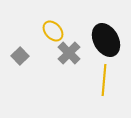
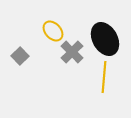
black ellipse: moved 1 px left, 1 px up
gray cross: moved 3 px right, 1 px up
yellow line: moved 3 px up
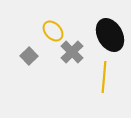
black ellipse: moved 5 px right, 4 px up
gray square: moved 9 px right
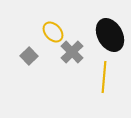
yellow ellipse: moved 1 px down
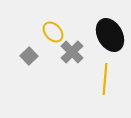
yellow line: moved 1 px right, 2 px down
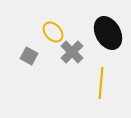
black ellipse: moved 2 px left, 2 px up
gray square: rotated 18 degrees counterclockwise
yellow line: moved 4 px left, 4 px down
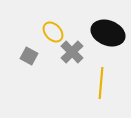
black ellipse: rotated 40 degrees counterclockwise
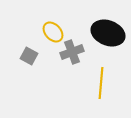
gray cross: rotated 25 degrees clockwise
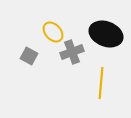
black ellipse: moved 2 px left, 1 px down
